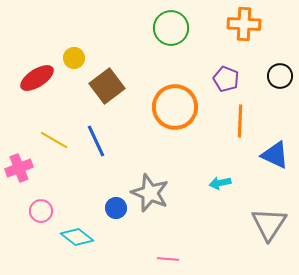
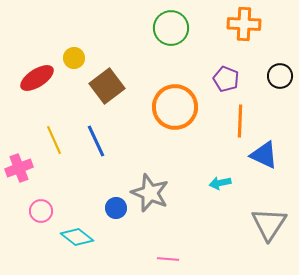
yellow line: rotated 36 degrees clockwise
blue triangle: moved 11 px left
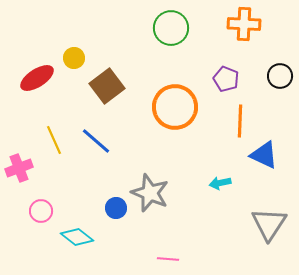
blue line: rotated 24 degrees counterclockwise
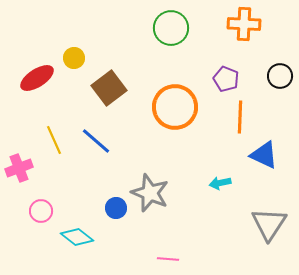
brown square: moved 2 px right, 2 px down
orange line: moved 4 px up
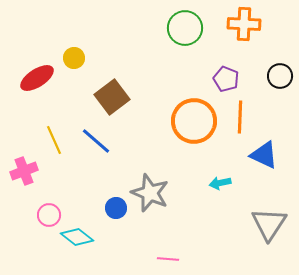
green circle: moved 14 px right
brown square: moved 3 px right, 9 px down
orange circle: moved 19 px right, 14 px down
pink cross: moved 5 px right, 3 px down
pink circle: moved 8 px right, 4 px down
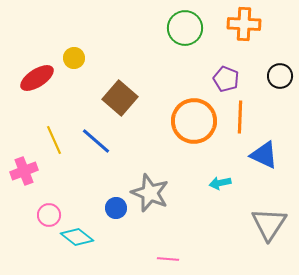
brown square: moved 8 px right, 1 px down; rotated 12 degrees counterclockwise
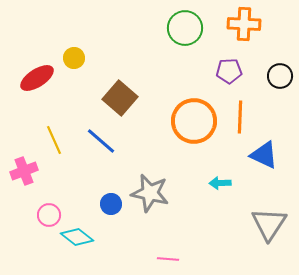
purple pentagon: moved 3 px right, 8 px up; rotated 25 degrees counterclockwise
blue line: moved 5 px right
cyan arrow: rotated 10 degrees clockwise
gray star: rotated 9 degrees counterclockwise
blue circle: moved 5 px left, 4 px up
